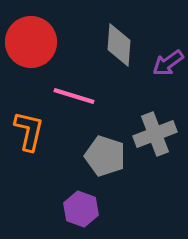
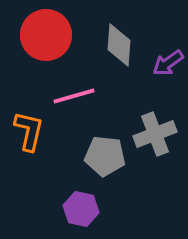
red circle: moved 15 px right, 7 px up
pink line: rotated 33 degrees counterclockwise
gray pentagon: rotated 12 degrees counterclockwise
purple hexagon: rotated 8 degrees counterclockwise
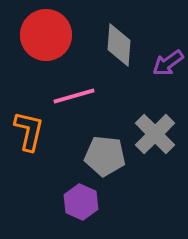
gray cross: rotated 24 degrees counterclockwise
purple hexagon: moved 7 px up; rotated 12 degrees clockwise
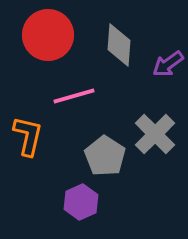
red circle: moved 2 px right
purple arrow: moved 1 px down
orange L-shape: moved 1 px left, 5 px down
gray pentagon: rotated 27 degrees clockwise
purple hexagon: rotated 12 degrees clockwise
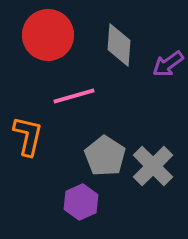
gray cross: moved 2 px left, 32 px down
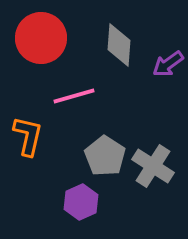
red circle: moved 7 px left, 3 px down
gray cross: rotated 12 degrees counterclockwise
